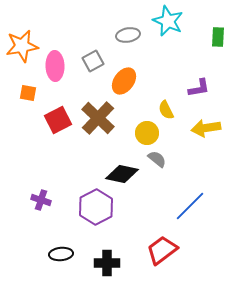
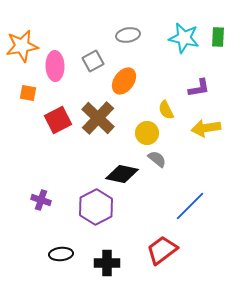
cyan star: moved 16 px right, 17 px down; rotated 12 degrees counterclockwise
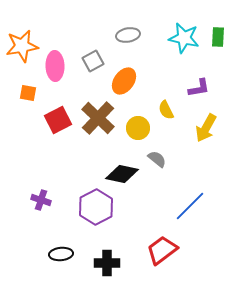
yellow arrow: rotated 52 degrees counterclockwise
yellow circle: moved 9 px left, 5 px up
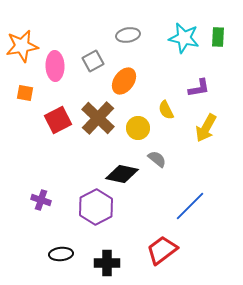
orange square: moved 3 px left
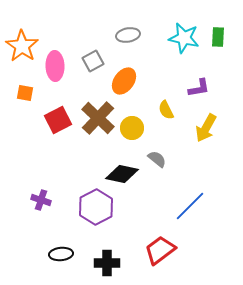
orange star: rotated 28 degrees counterclockwise
yellow circle: moved 6 px left
red trapezoid: moved 2 px left
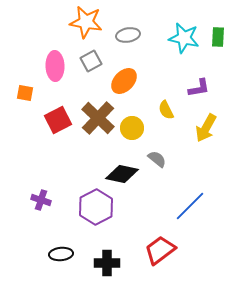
orange star: moved 64 px right, 24 px up; rotated 24 degrees counterclockwise
gray square: moved 2 px left
orange ellipse: rotated 8 degrees clockwise
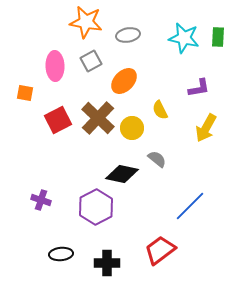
yellow semicircle: moved 6 px left
